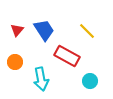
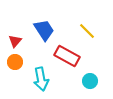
red triangle: moved 2 px left, 11 px down
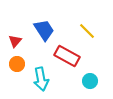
orange circle: moved 2 px right, 2 px down
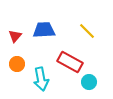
blue trapezoid: rotated 60 degrees counterclockwise
red triangle: moved 5 px up
red rectangle: moved 3 px right, 6 px down
cyan circle: moved 1 px left, 1 px down
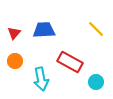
yellow line: moved 9 px right, 2 px up
red triangle: moved 1 px left, 3 px up
orange circle: moved 2 px left, 3 px up
cyan circle: moved 7 px right
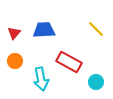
red rectangle: moved 1 px left
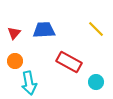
cyan arrow: moved 12 px left, 4 px down
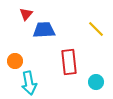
red triangle: moved 12 px right, 19 px up
red rectangle: rotated 55 degrees clockwise
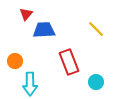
red rectangle: rotated 15 degrees counterclockwise
cyan arrow: moved 1 px right, 1 px down; rotated 10 degrees clockwise
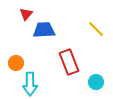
orange circle: moved 1 px right, 2 px down
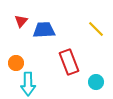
red triangle: moved 5 px left, 7 px down
cyan arrow: moved 2 px left
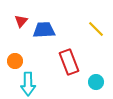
orange circle: moved 1 px left, 2 px up
